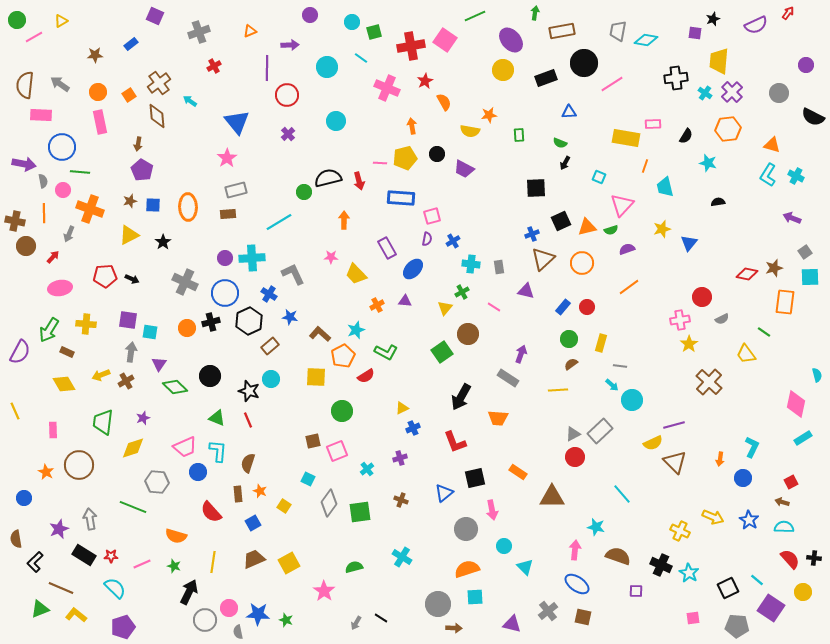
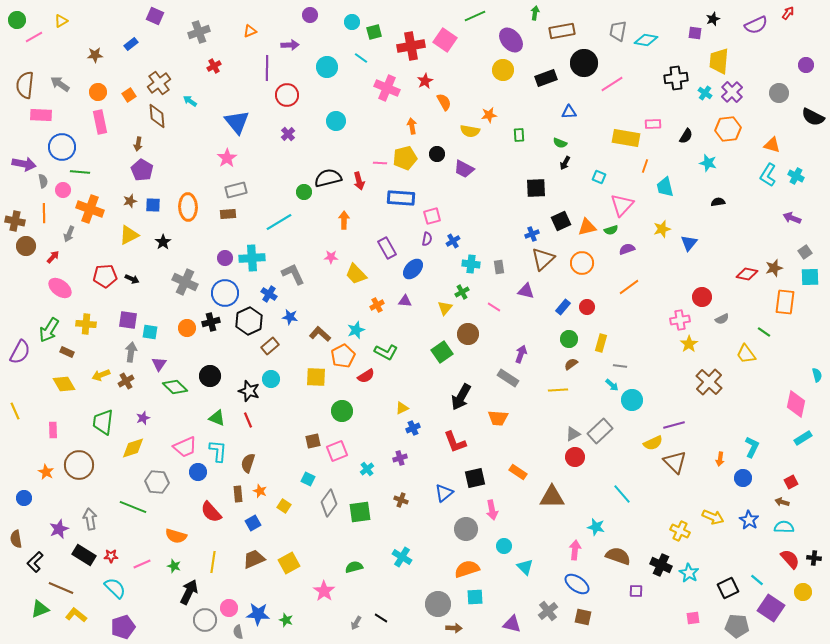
pink ellipse at (60, 288): rotated 45 degrees clockwise
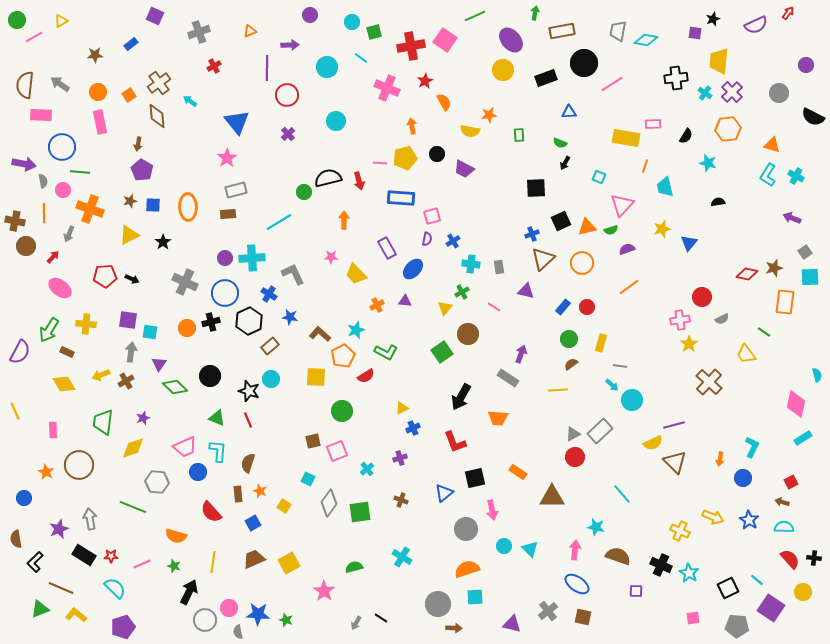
cyan triangle at (525, 567): moved 5 px right, 18 px up
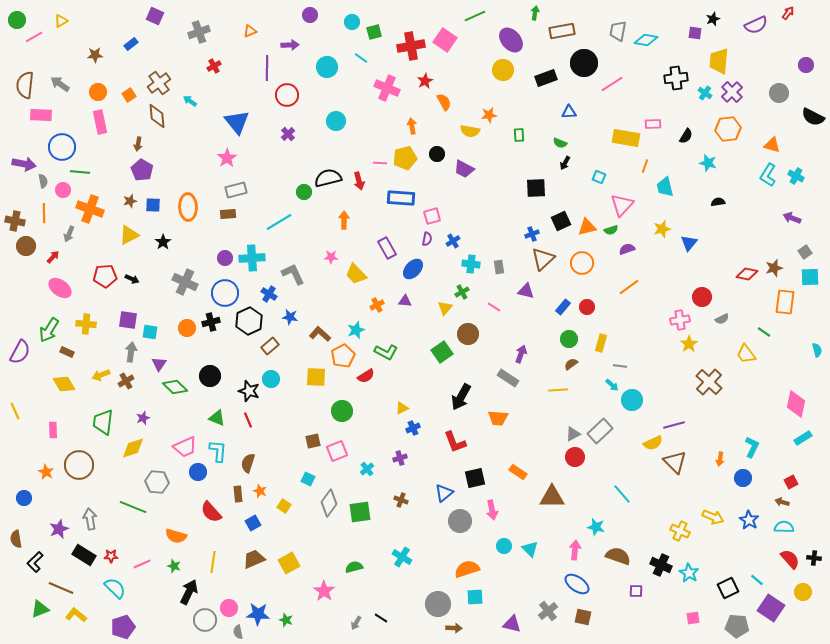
cyan semicircle at (817, 375): moved 25 px up
gray circle at (466, 529): moved 6 px left, 8 px up
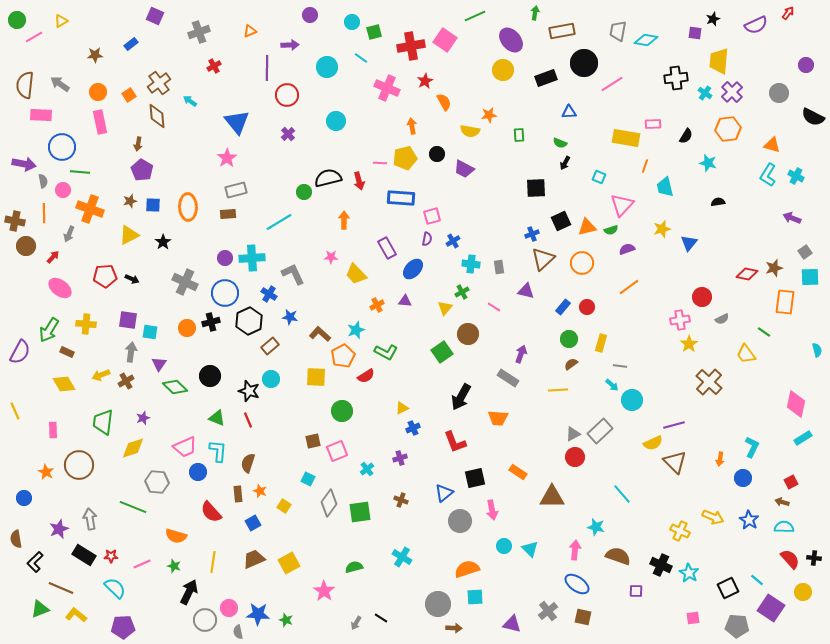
purple pentagon at (123, 627): rotated 15 degrees clockwise
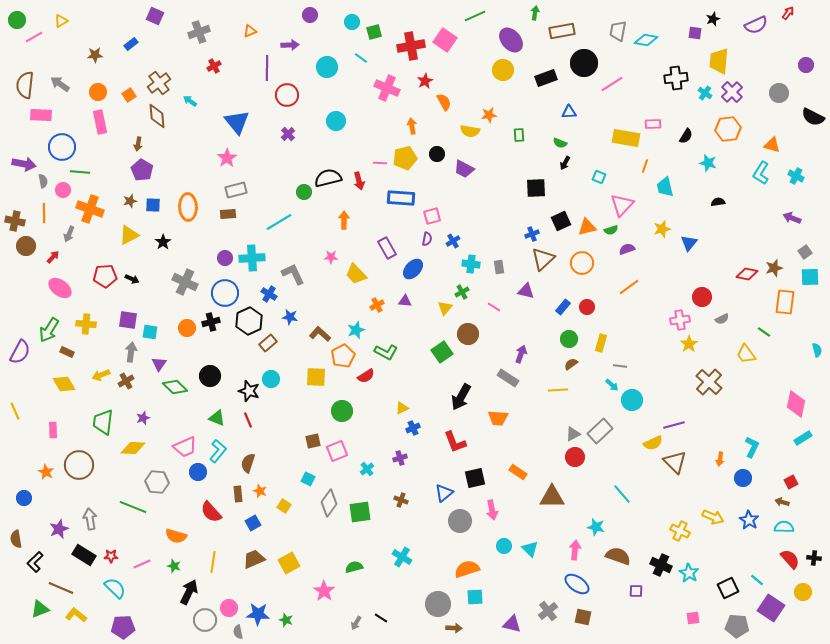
cyan L-shape at (768, 175): moved 7 px left, 2 px up
brown rectangle at (270, 346): moved 2 px left, 3 px up
yellow diamond at (133, 448): rotated 20 degrees clockwise
cyan L-shape at (218, 451): rotated 35 degrees clockwise
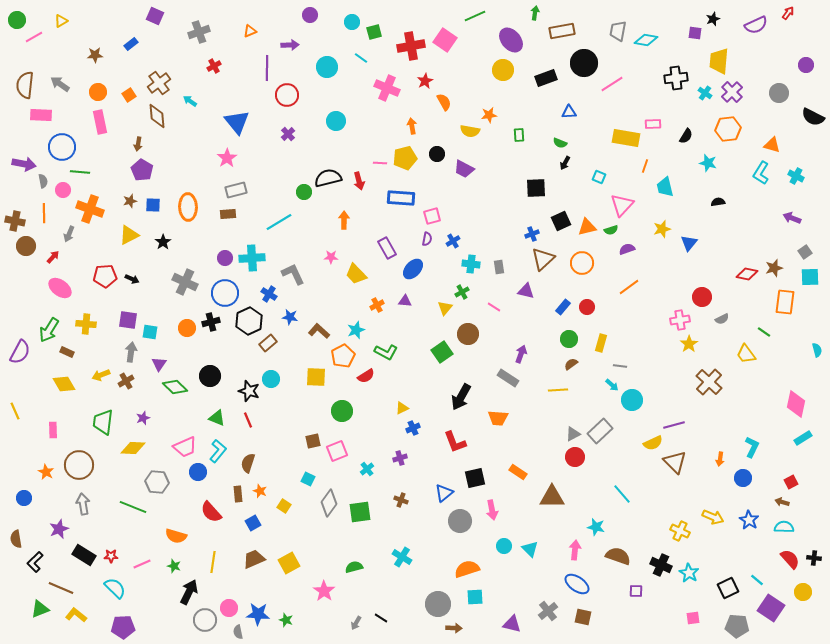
brown L-shape at (320, 334): moved 1 px left, 3 px up
gray arrow at (90, 519): moved 7 px left, 15 px up
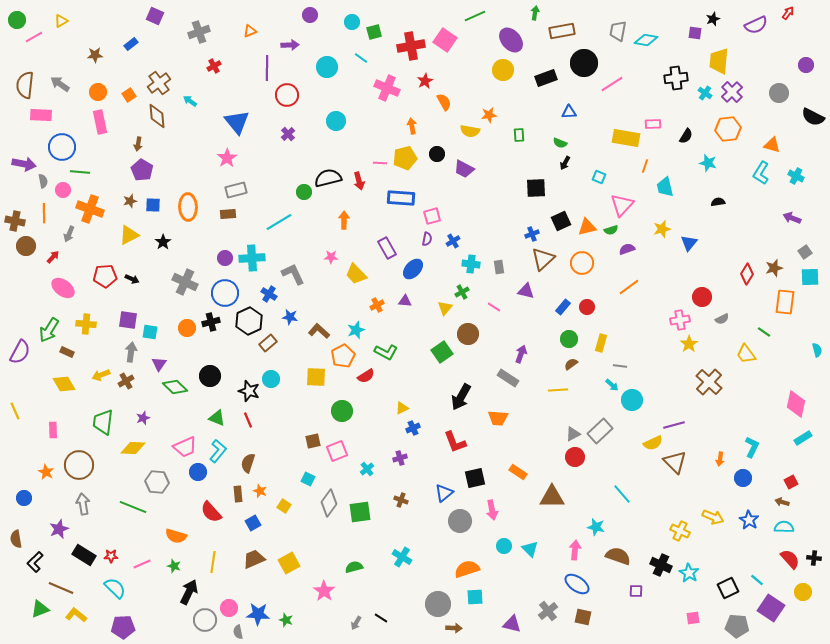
red diamond at (747, 274): rotated 70 degrees counterclockwise
pink ellipse at (60, 288): moved 3 px right
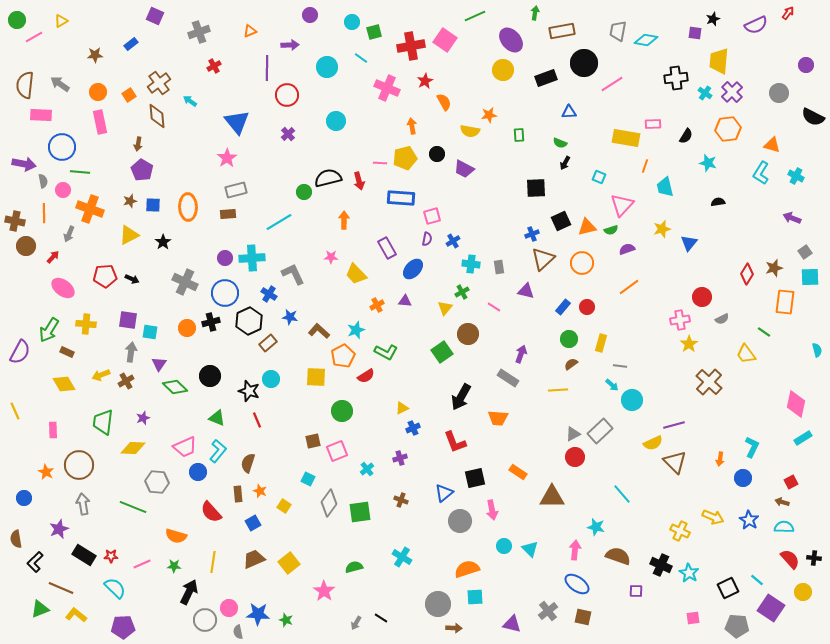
red line at (248, 420): moved 9 px right
yellow square at (289, 563): rotated 10 degrees counterclockwise
green star at (174, 566): rotated 16 degrees counterclockwise
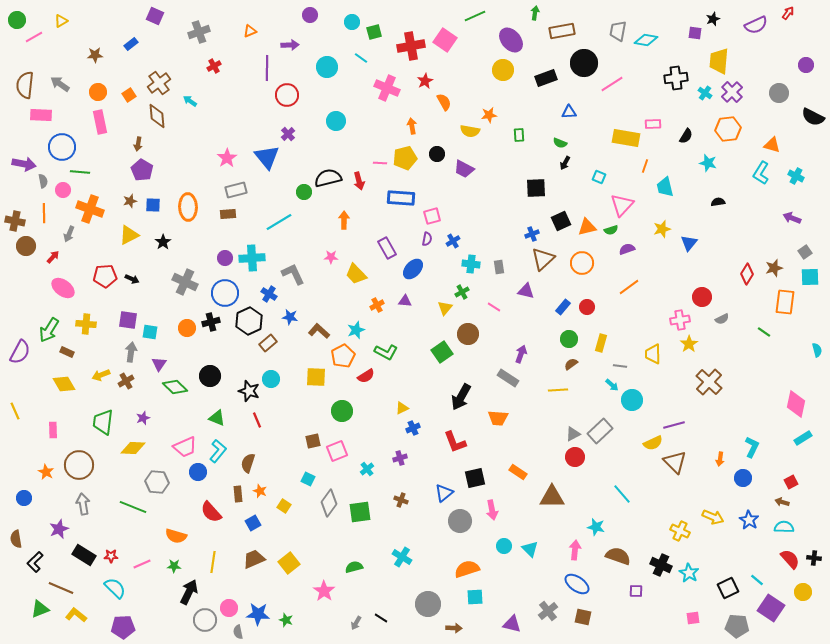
blue triangle at (237, 122): moved 30 px right, 35 px down
yellow trapezoid at (746, 354): moved 93 px left; rotated 35 degrees clockwise
gray circle at (438, 604): moved 10 px left
